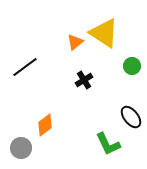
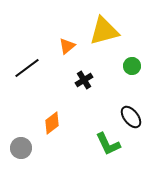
yellow triangle: moved 2 px up; rotated 48 degrees counterclockwise
orange triangle: moved 8 px left, 4 px down
black line: moved 2 px right, 1 px down
orange diamond: moved 7 px right, 2 px up
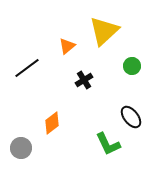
yellow triangle: rotated 28 degrees counterclockwise
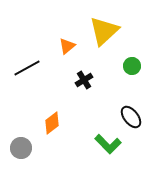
black line: rotated 8 degrees clockwise
green L-shape: rotated 20 degrees counterclockwise
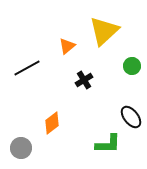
green L-shape: rotated 44 degrees counterclockwise
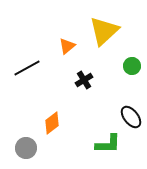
gray circle: moved 5 px right
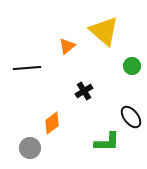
yellow triangle: rotated 36 degrees counterclockwise
black line: rotated 24 degrees clockwise
black cross: moved 11 px down
green L-shape: moved 1 px left, 2 px up
gray circle: moved 4 px right
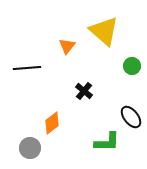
orange triangle: rotated 12 degrees counterclockwise
black cross: rotated 18 degrees counterclockwise
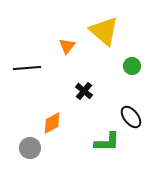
orange diamond: rotated 10 degrees clockwise
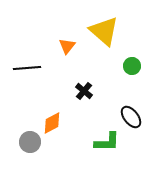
gray circle: moved 6 px up
